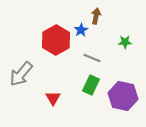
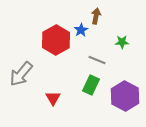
green star: moved 3 px left
gray line: moved 5 px right, 2 px down
purple hexagon: moved 2 px right; rotated 16 degrees clockwise
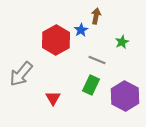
green star: rotated 24 degrees counterclockwise
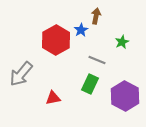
green rectangle: moved 1 px left, 1 px up
red triangle: rotated 49 degrees clockwise
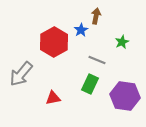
red hexagon: moved 2 px left, 2 px down
purple hexagon: rotated 20 degrees counterclockwise
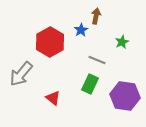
red hexagon: moved 4 px left
red triangle: rotated 49 degrees clockwise
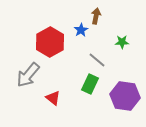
green star: rotated 24 degrees clockwise
gray line: rotated 18 degrees clockwise
gray arrow: moved 7 px right, 1 px down
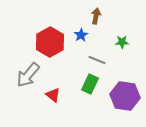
blue star: moved 5 px down
gray line: rotated 18 degrees counterclockwise
red triangle: moved 3 px up
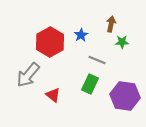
brown arrow: moved 15 px right, 8 px down
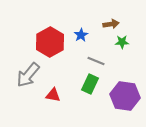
brown arrow: rotated 70 degrees clockwise
gray line: moved 1 px left, 1 px down
red triangle: rotated 28 degrees counterclockwise
